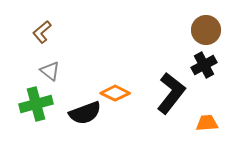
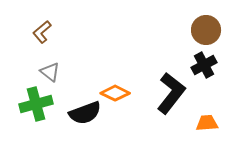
gray triangle: moved 1 px down
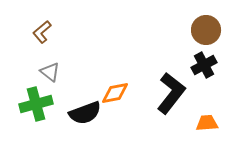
orange diamond: rotated 36 degrees counterclockwise
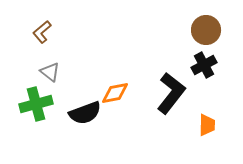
orange trapezoid: moved 2 px down; rotated 95 degrees clockwise
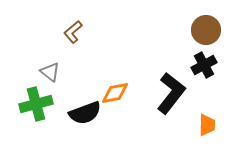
brown L-shape: moved 31 px right
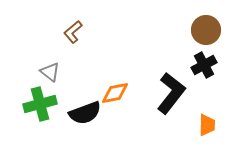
green cross: moved 4 px right
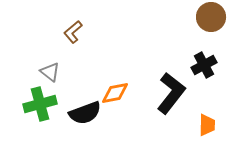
brown circle: moved 5 px right, 13 px up
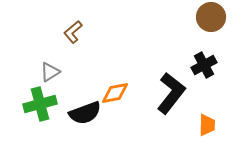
gray triangle: rotated 50 degrees clockwise
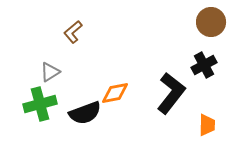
brown circle: moved 5 px down
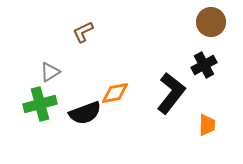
brown L-shape: moved 10 px right; rotated 15 degrees clockwise
